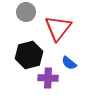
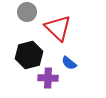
gray circle: moved 1 px right
red triangle: rotated 24 degrees counterclockwise
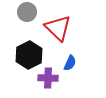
black hexagon: rotated 12 degrees counterclockwise
blue semicircle: moved 1 px right; rotated 105 degrees counterclockwise
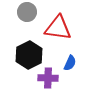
red triangle: rotated 36 degrees counterclockwise
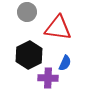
blue semicircle: moved 5 px left
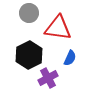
gray circle: moved 2 px right, 1 px down
blue semicircle: moved 5 px right, 5 px up
purple cross: rotated 30 degrees counterclockwise
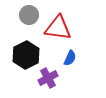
gray circle: moved 2 px down
black hexagon: moved 3 px left
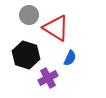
red triangle: moved 2 px left; rotated 24 degrees clockwise
black hexagon: rotated 16 degrees counterclockwise
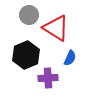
black hexagon: rotated 20 degrees clockwise
purple cross: rotated 24 degrees clockwise
